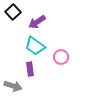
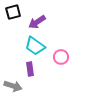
black square: rotated 28 degrees clockwise
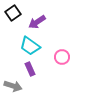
black square: moved 1 px down; rotated 21 degrees counterclockwise
cyan trapezoid: moved 5 px left
pink circle: moved 1 px right
purple rectangle: rotated 16 degrees counterclockwise
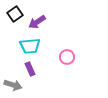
black square: moved 2 px right, 1 px down
cyan trapezoid: rotated 40 degrees counterclockwise
pink circle: moved 5 px right
gray arrow: moved 1 px up
